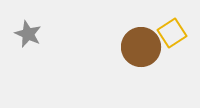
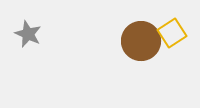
brown circle: moved 6 px up
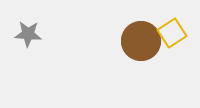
gray star: rotated 20 degrees counterclockwise
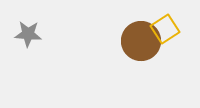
yellow square: moved 7 px left, 4 px up
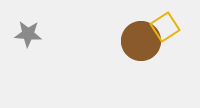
yellow square: moved 2 px up
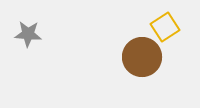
brown circle: moved 1 px right, 16 px down
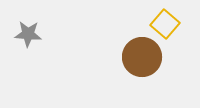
yellow square: moved 3 px up; rotated 16 degrees counterclockwise
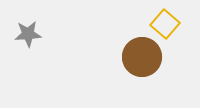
gray star: rotated 8 degrees counterclockwise
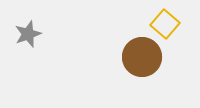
gray star: rotated 16 degrees counterclockwise
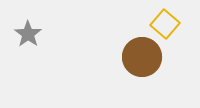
gray star: rotated 16 degrees counterclockwise
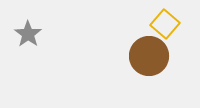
brown circle: moved 7 px right, 1 px up
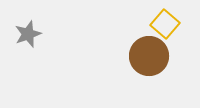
gray star: rotated 16 degrees clockwise
